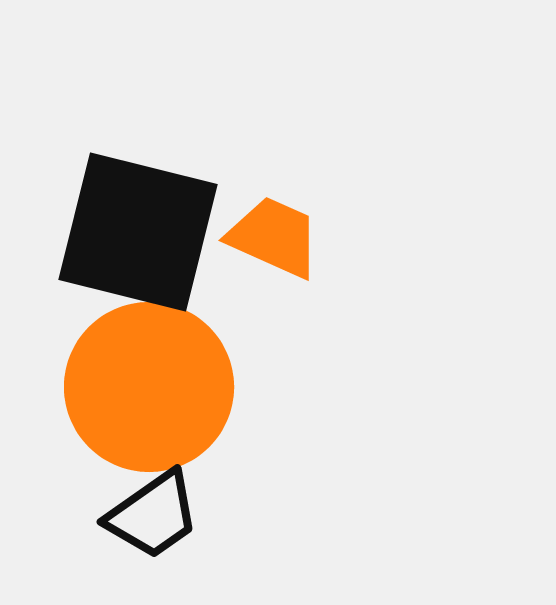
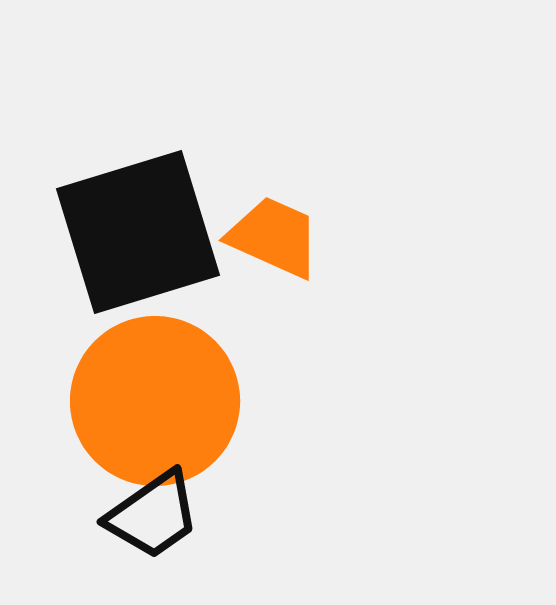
black square: rotated 31 degrees counterclockwise
orange circle: moved 6 px right, 14 px down
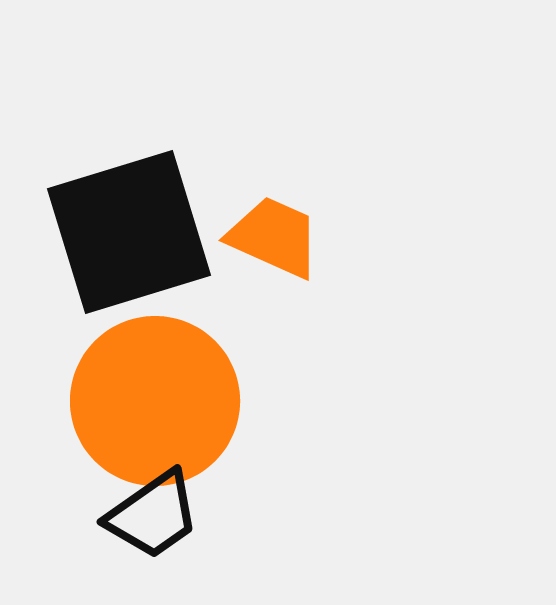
black square: moved 9 px left
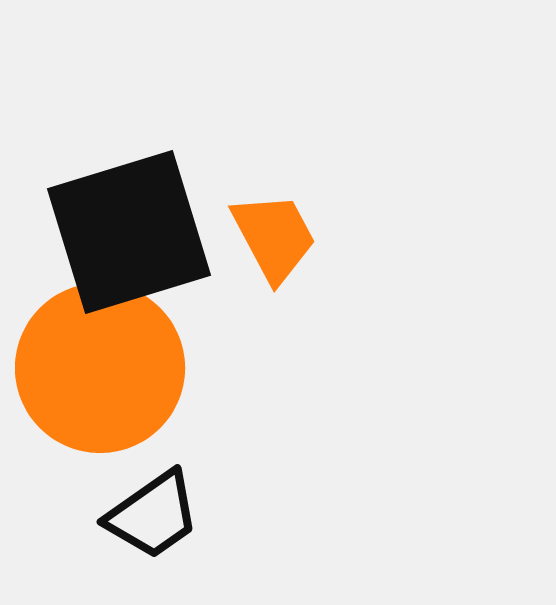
orange trapezoid: rotated 38 degrees clockwise
orange circle: moved 55 px left, 33 px up
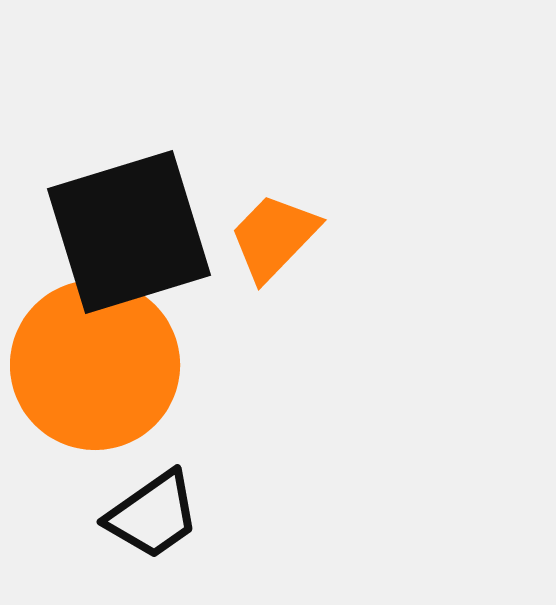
orange trapezoid: rotated 108 degrees counterclockwise
orange circle: moved 5 px left, 3 px up
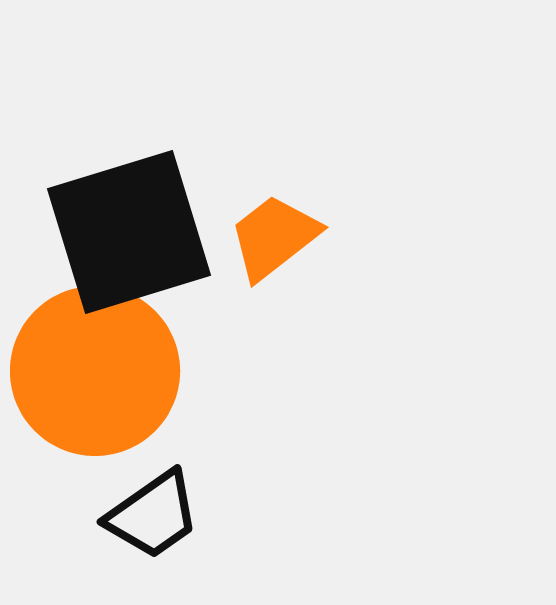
orange trapezoid: rotated 8 degrees clockwise
orange circle: moved 6 px down
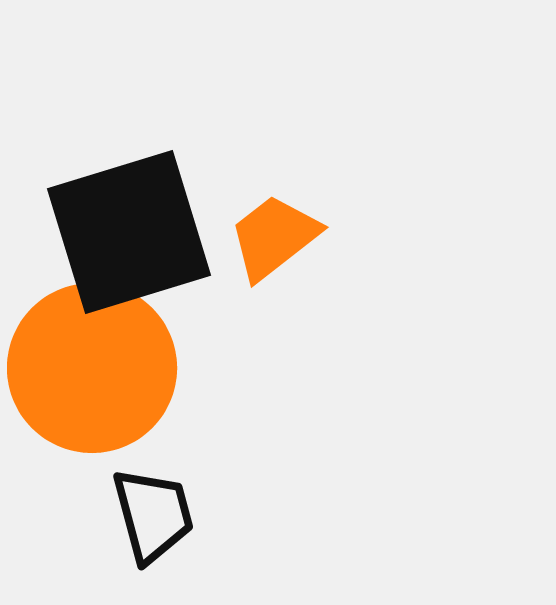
orange circle: moved 3 px left, 3 px up
black trapezoid: rotated 70 degrees counterclockwise
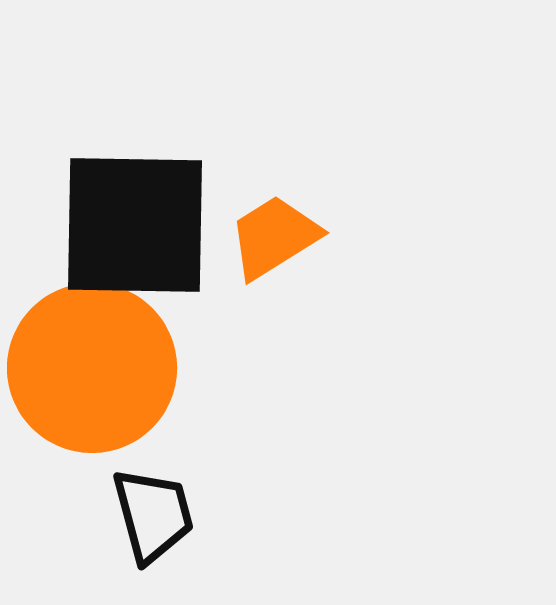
black square: moved 6 px right, 7 px up; rotated 18 degrees clockwise
orange trapezoid: rotated 6 degrees clockwise
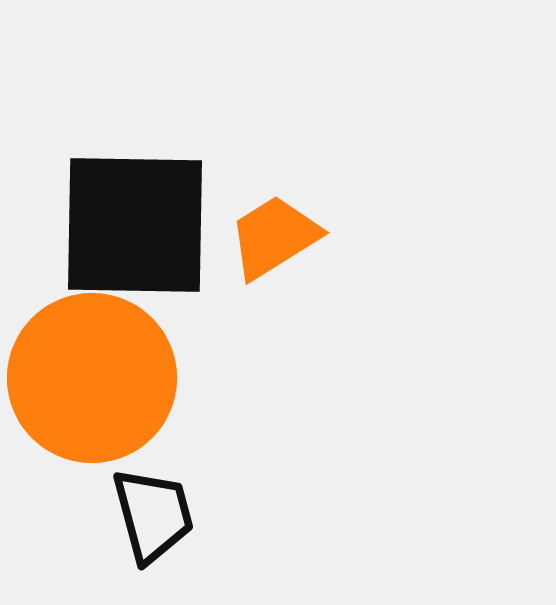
orange circle: moved 10 px down
